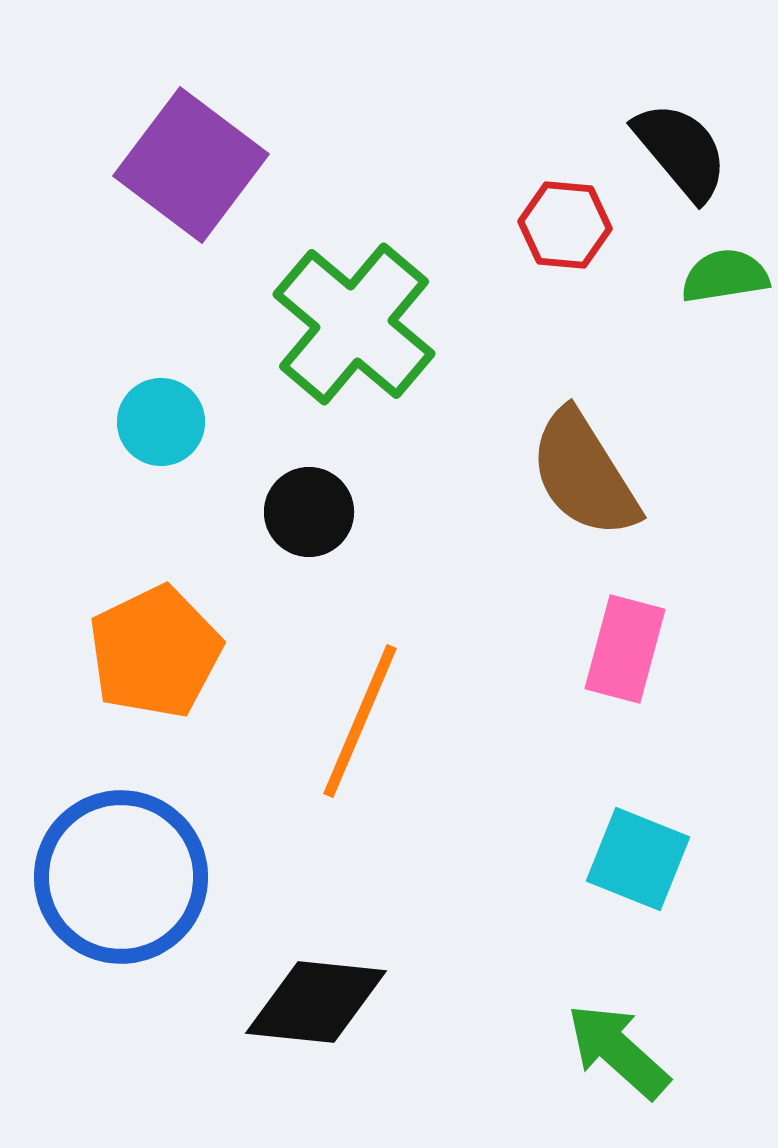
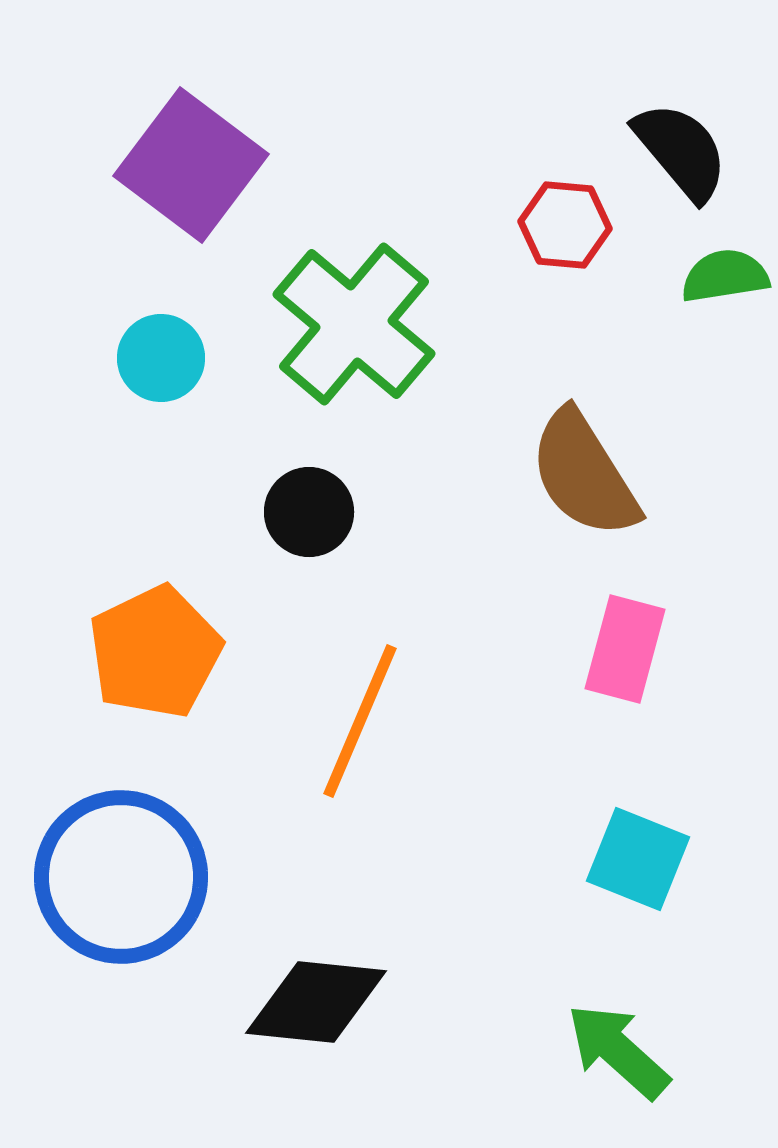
cyan circle: moved 64 px up
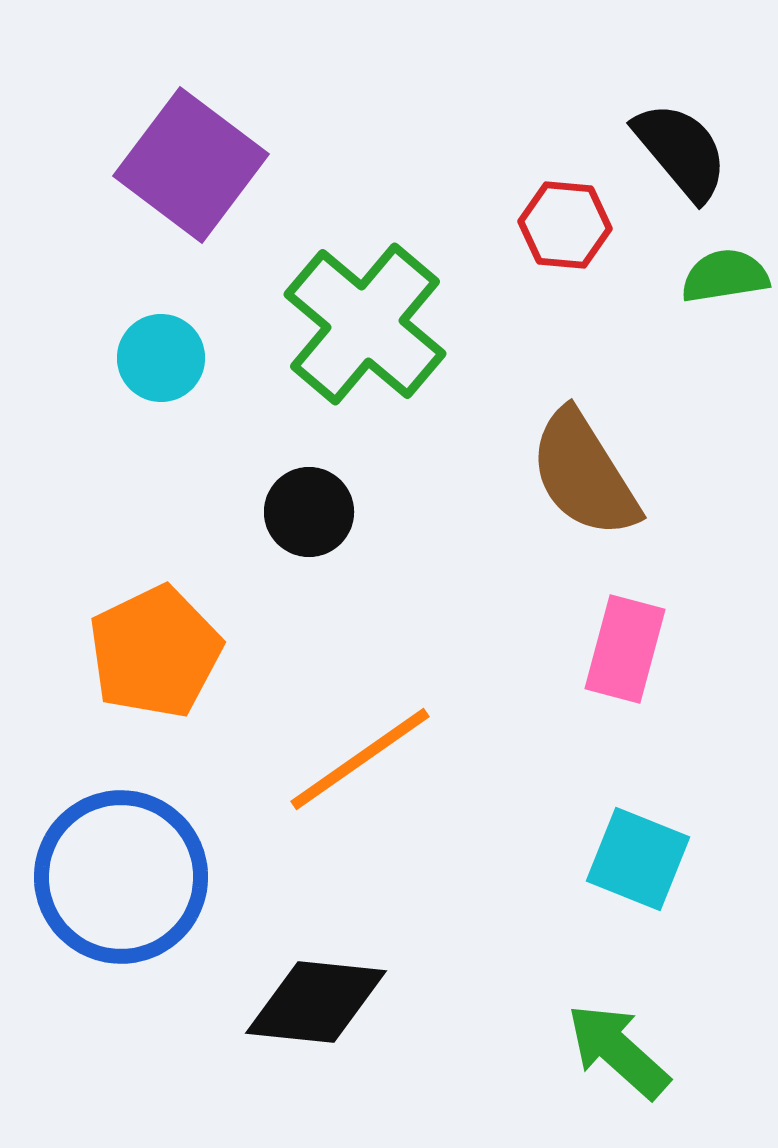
green cross: moved 11 px right
orange line: moved 38 px down; rotated 32 degrees clockwise
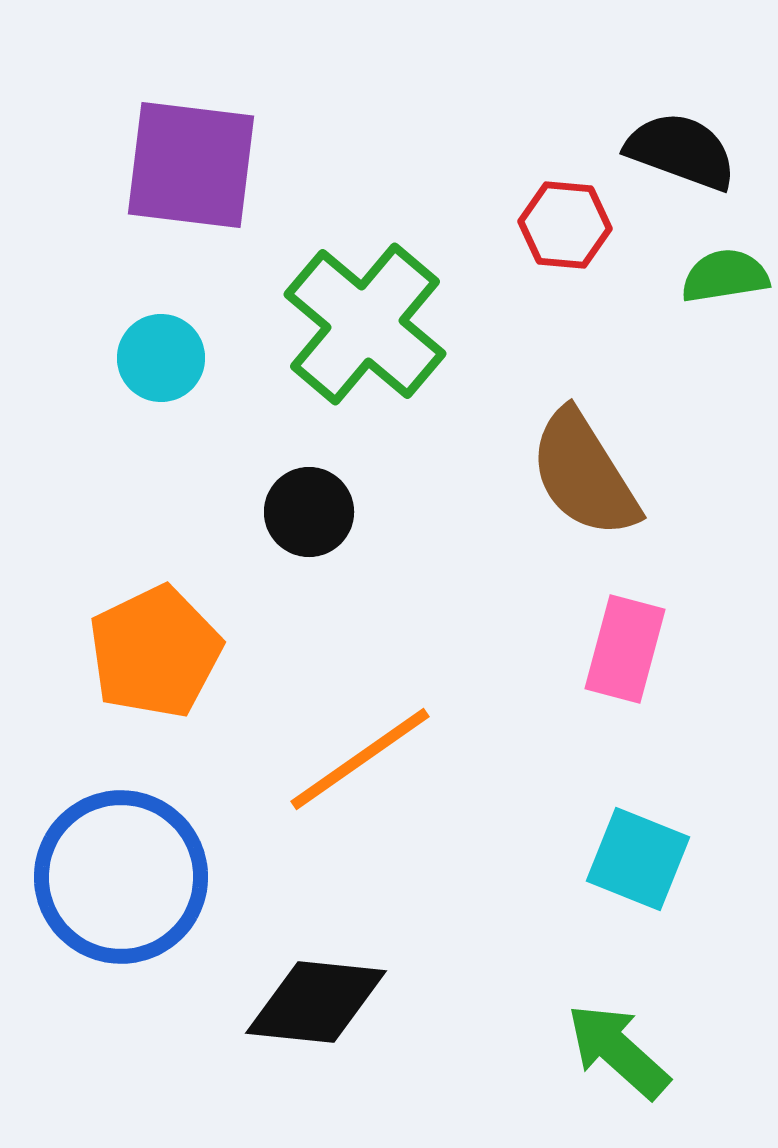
black semicircle: rotated 30 degrees counterclockwise
purple square: rotated 30 degrees counterclockwise
